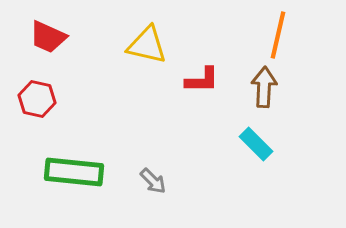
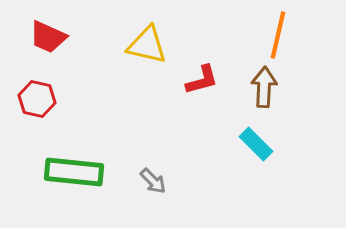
red L-shape: rotated 15 degrees counterclockwise
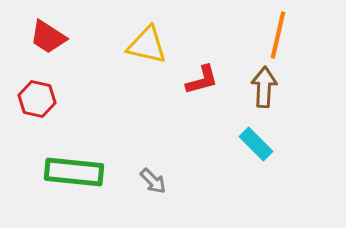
red trapezoid: rotated 9 degrees clockwise
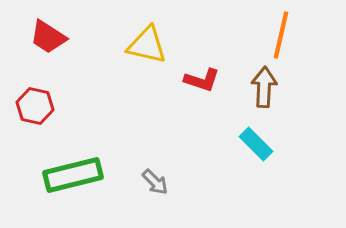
orange line: moved 3 px right
red L-shape: rotated 33 degrees clockwise
red hexagon: moved 2 px left, 7 px down
green rectangle: moved 1 px left, 3 px down; rotated 20 degrees counterclockwise
gray arrow: moved 2 px right, 1 px down
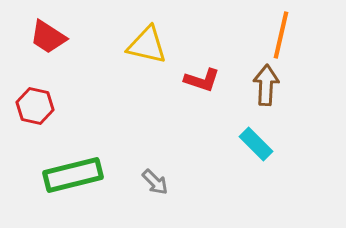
brown arrow: moved 2 px right, 2 px up
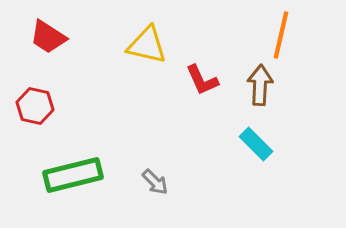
red L-shape: rotated 48 degrees clockwise
brown arrow: moved 6 px left
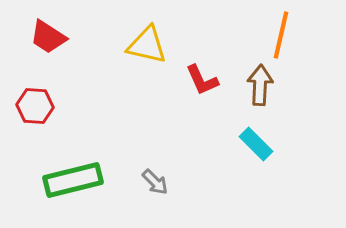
red hexagon: rotated 9 degrees counterclockwise
green rectangle: moved 5 px down
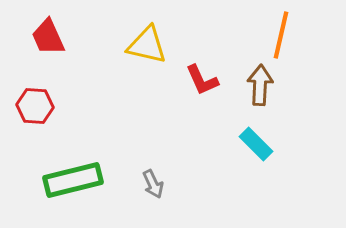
red trapezoid: rotated 33 degrees clockwise
gray arrow: moved 2 px left, 2 px down; rotated 20 degrees clockwise
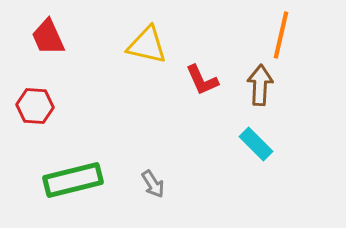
gray arrow: rotated 8 degrees counterclockwise
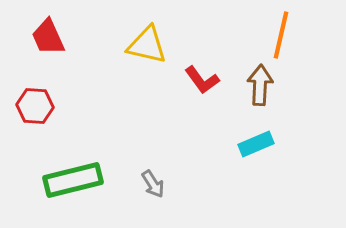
red L-shape: rotated 12 degrees counterclockwise
cyan rectangle: rotated 68 degrees counterclockwise
